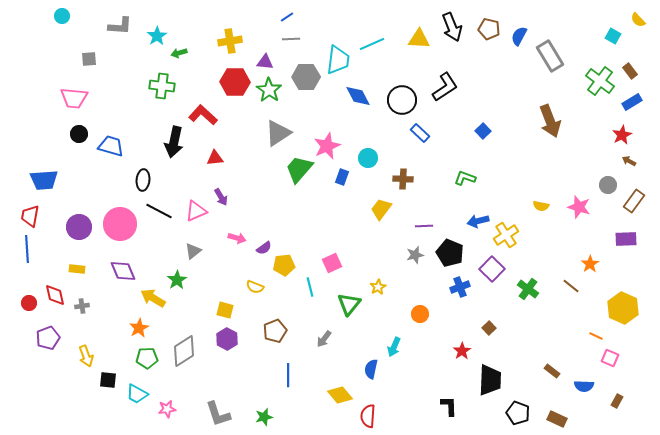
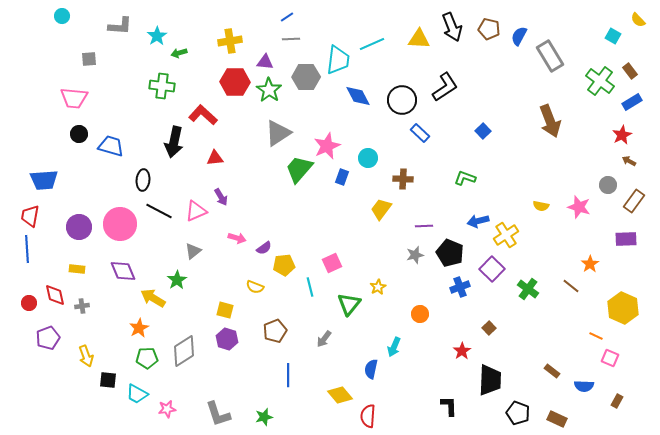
purple hexagon at (227, 339): rotated 10 degrees counterclockwise
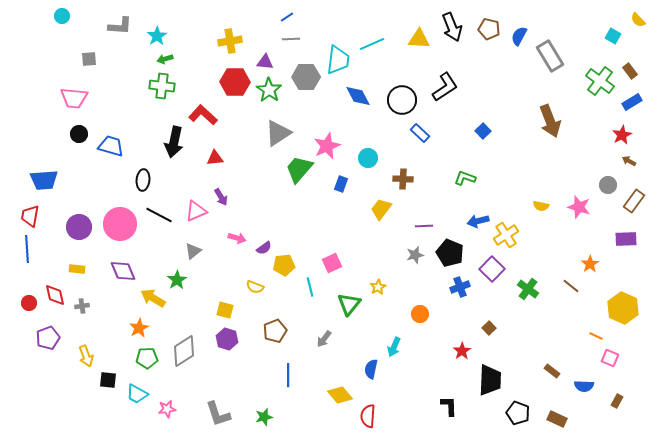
green arrow at (179, 53): moved 14 px left, 6 px down
blue rectangle at (342, 177): moved 1 px left, 7 px down
black line at (159, 211): moved 4 px down
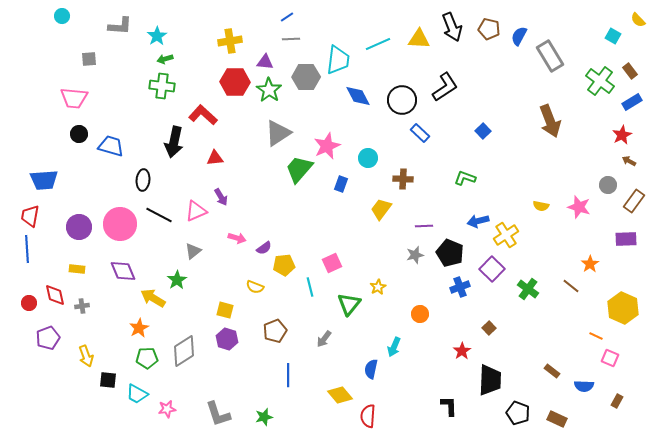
cyan line at (372, 44): moved 6 px right
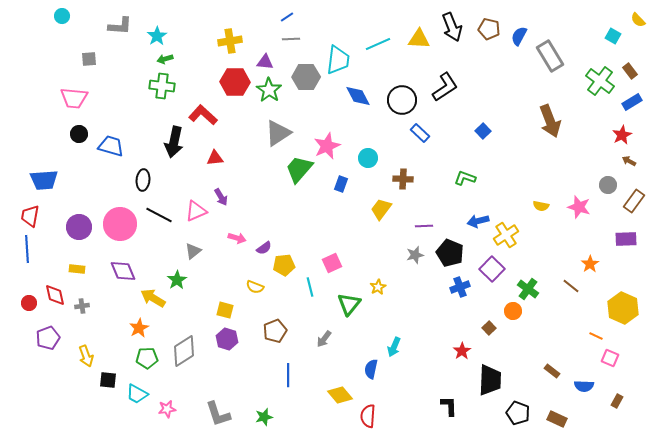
orange circle at (420, 314): moved 93 px right, 3 px up
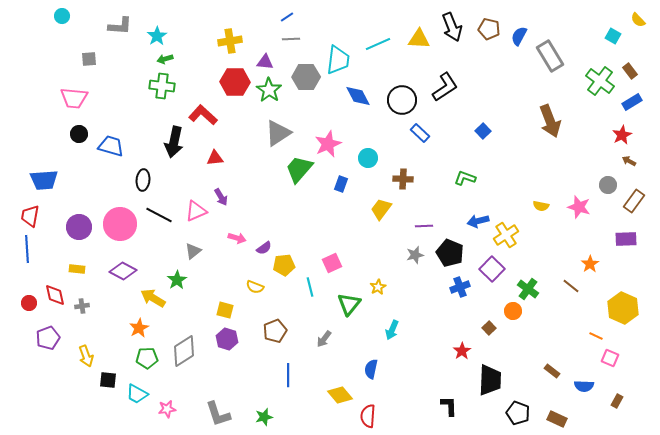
pink star at (327, 146): moved 1 px right, 2 px up
purple diamond at (123, 271): rotated 40 degrees counterclockwise
cyan arrow at (394, 347): moved 2 px left, 17 px up
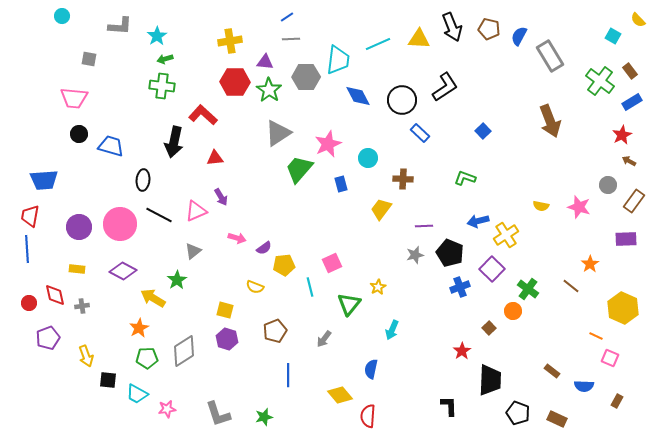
gray square at (89, 59): rotated 14 degrees clockwise
blue rectangle at (341, 184): rotated 35 degrees counterclockwise
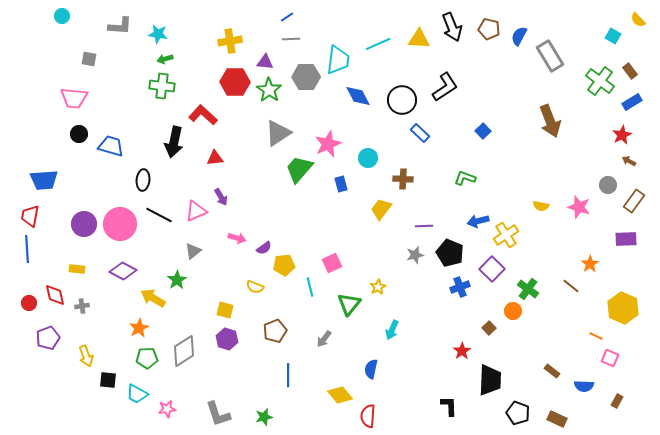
cyan star at (157, 36): moved 1 px right, 2 px up; rotated 30 degrees counterclockwise
purple circle at (79, 227): moved 5 px right, 3 px up
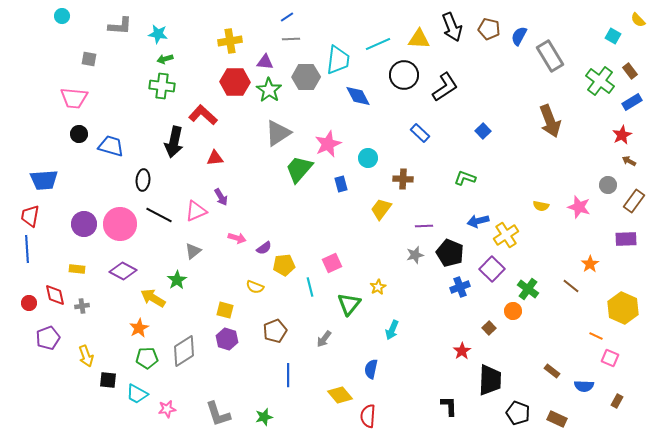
black circle at (402, 100): moved 2 px right, 25 px up
